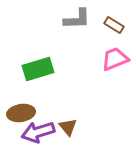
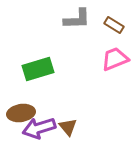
purple arrow: moved 1 px right, 4 px up
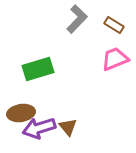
gray L-shape: rotated 44 degrees counterclockwise
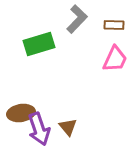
brown rectangle: rotated 30 degrees counterclockwise
pink trapezoid: rotated 136 degrees clockwise
green rectangle: moved 1 px right, 25 px up
purple arrow: moved 1 px down; rotated 92 degrees counterclockwise
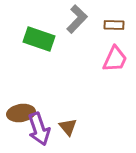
green rectangle: moved 5 px up; rotated 36 degrees clockwise
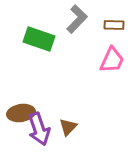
pink trapezoid: moved 3 px left, 1 px down
brown triangle: rotated 24 degrees clockwise
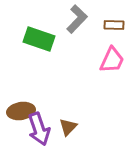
brown ellipse: moved 2 px up
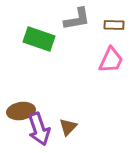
gray L-shape: rotated 36 degrees clockwise
pink trapezoid: moved 1 px left
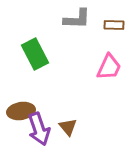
gray L-shape: rotated 12 degrees clockwise
green rectangle: moved 4 px left, 15 px down; rotated 44 degrees clockwise
pink trapezoid: moved 2 px left, 7 px down
brown triangle: rotated 24 degrees counterclockwise
